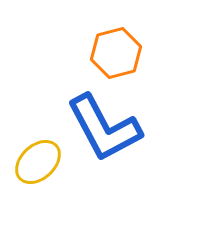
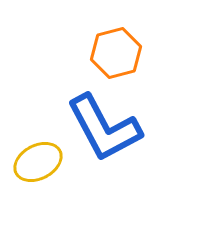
yellow ellipse: rotated 15 degrees clockwise
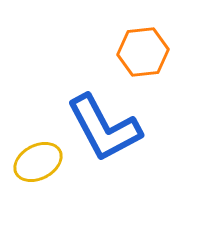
orange hexagon: moved 27 px right, 1 px up; rotated 9 degrees clockwise
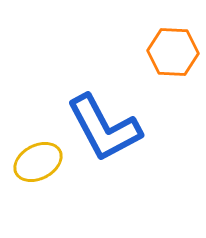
orange hexagon: moved 30 px right; rotated 9 degrees clockwise
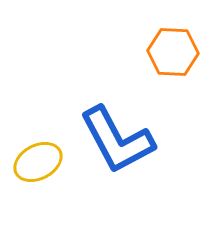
blue L-shape: moved 13 px right, 12 px down
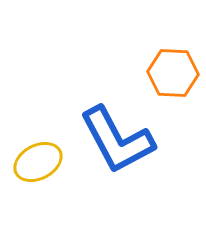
orange hexagon: moved 21 px down
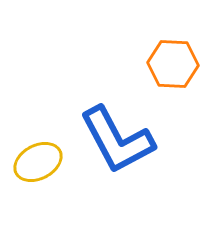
orange hexagon: moved 9 px up
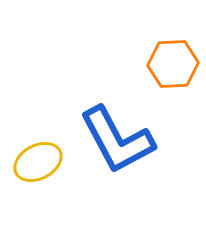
orange hexagon: rotated 6 degrees counterclockwise
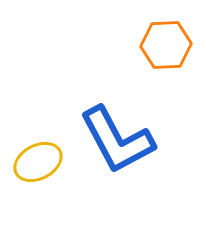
orange hexagon: moved 7 px left, 19 px up
